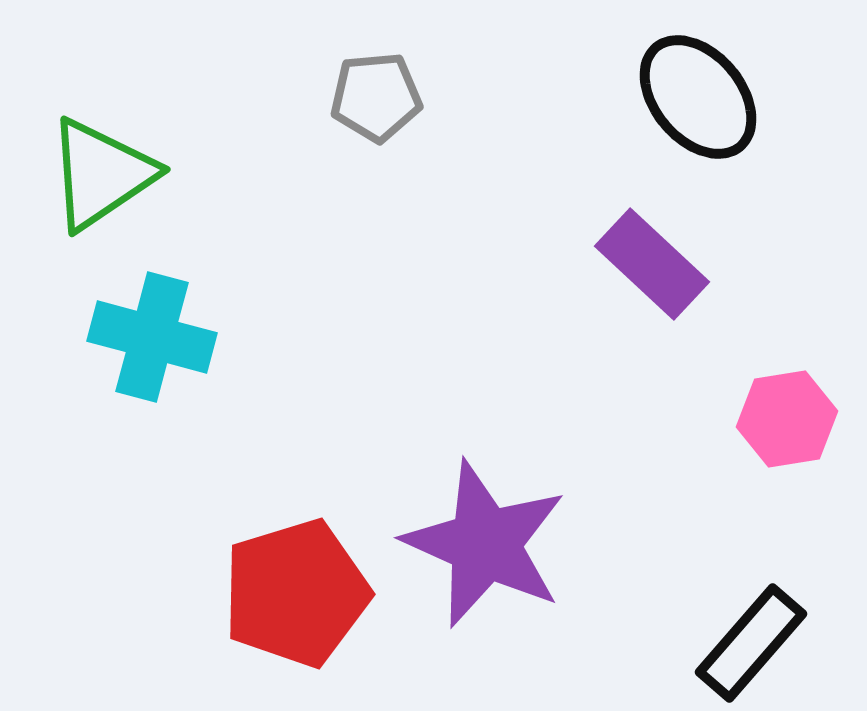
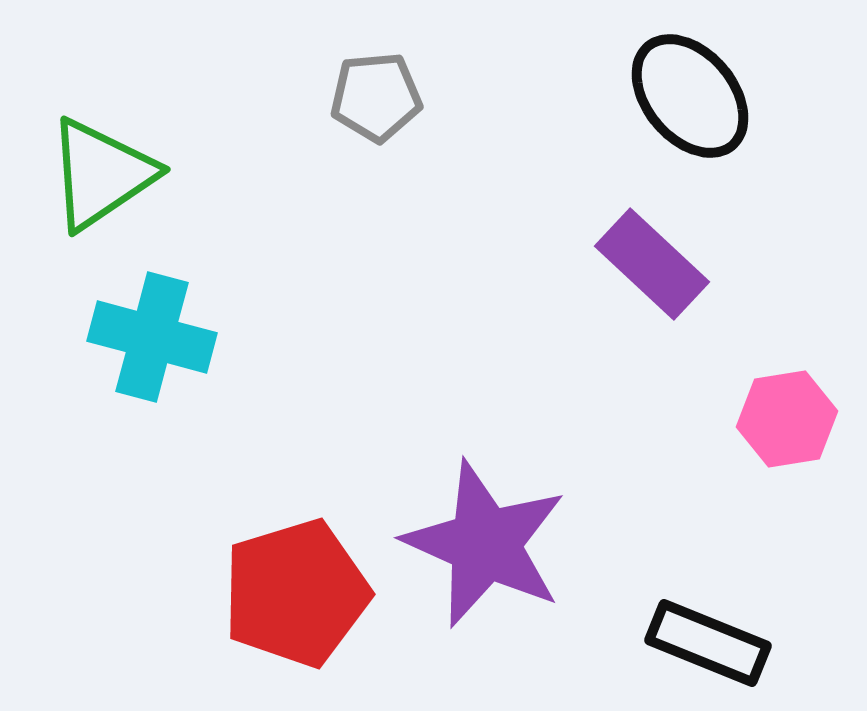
black ellipse: moved 8 px left, 1 px up
black rectangle: moved 43 px left; rotated 71 degrees clockwise
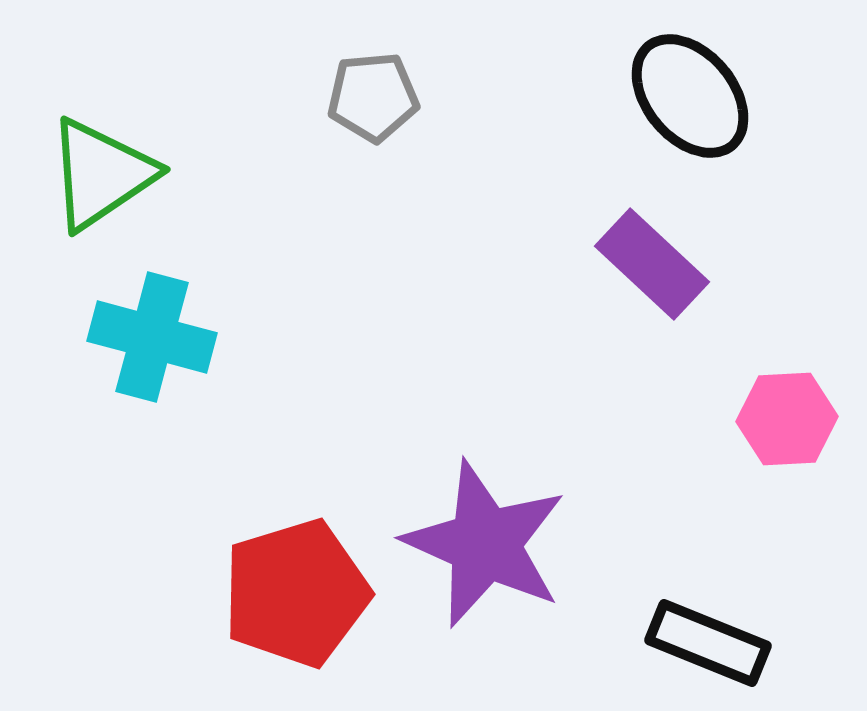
gray pentagon: moved 3 px left
pink hexagon: rotated 6 degrees clockwise
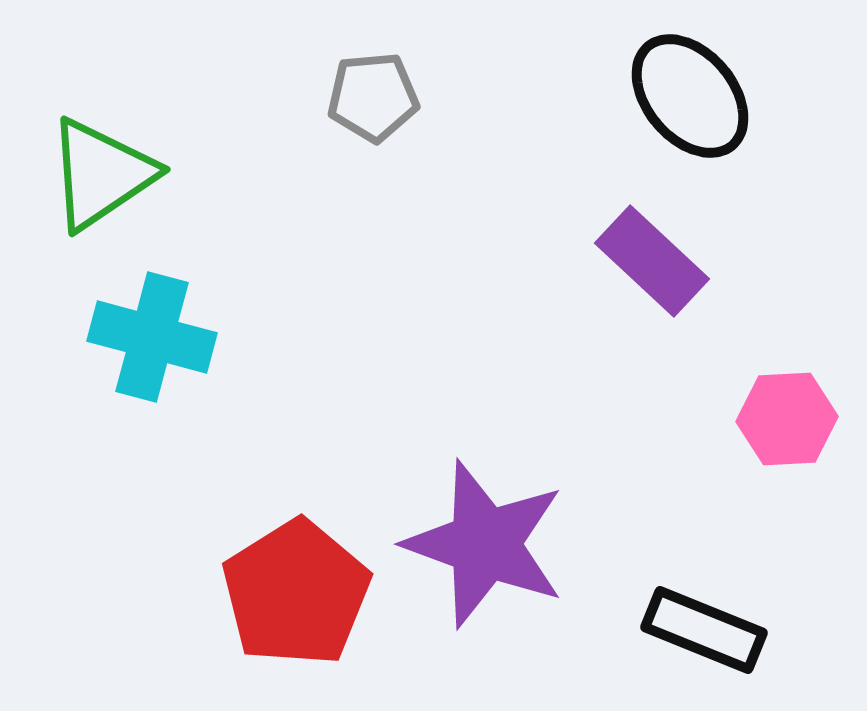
purple rectangle: moved 3 px up
purple star: rotated 4 degrees counterclockwise
red pentagon: rotated 15 degrees counterclockwise
black rectangle: moved 4 px left, 13 px up
